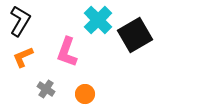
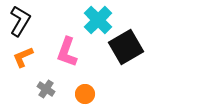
black square: moved 9 px left, 12 px down
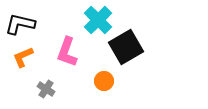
black L-shape: moved 3 px down; rotated 108 degrees counterclockwise
orange circle: moved 19 px right, 13 px up
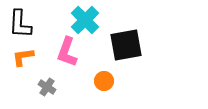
cyan cross: moved 13 px left
black L-shape: rotated 100 degrees counterclockwise
black square: moved 2 px up; rotated 20 degrees clockwise
orange L-shape: rotated 15 degrees clockwise
gray cross: moved 1 px right, 2 px up
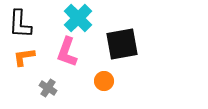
cyan cross: moved 7 px left, 2 px up
black square: moved 4 px left, 1 px up
orange L-shape: moved 1 px right
gray cross: moved 1 px right, 1 px down
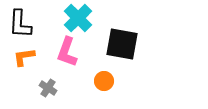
black square: rotated 20 degrees clockwise
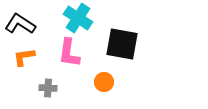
cyan cross: rotated 12 degrees counterclockwise
black L-shape: rotated 120 degrees clockwise
pink L-shape: moved 2 px right, 1 px down; rotated 12 degrees counterclockwise
orange circle: moved 1 px down
gray cross: rotated 30 degrees counterclockwise
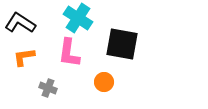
black L-shape: moved 1 px up
gray cross: rotated 18 degrees clockwise
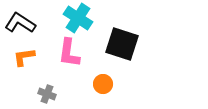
black square: rotated 8 degrees clockwise
orange circle: moved 1 px left, 2 px down
gray cross: moved 1 px left, 6 px down
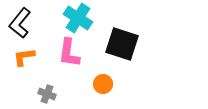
black L-shape: rotated 84 degrees counterclockwise
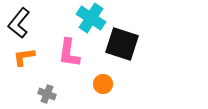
cyan cross: moved 13 px right
black L-shape: moved 1 px left
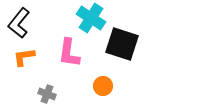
orange circle: moved 2 px down
